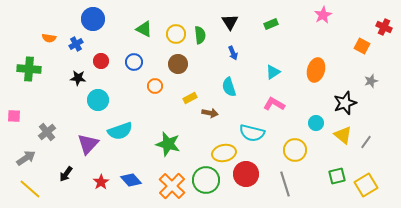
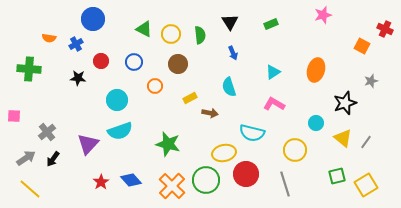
pink star at (323, 15): rotated 12 degrees clockwise
red cross at (384, 27): moved 1 px right, 2 px down
yellow circle at (176, 34): moved 5 px left
cyan circle at (98, 100): moved 19 px right
yellow triangle at (343, 135): moved 3 px down
black arrow at (66, 174): moved 13 px left, 15 px up
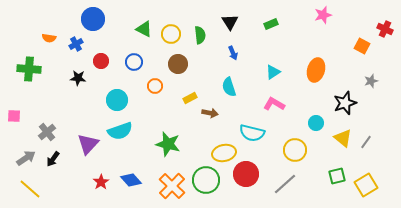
gray line at (285, 184): rotated 65 degrees clockwise
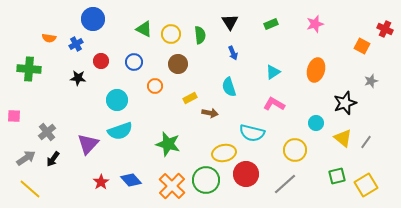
pink star at (323, 15): moved 8 px left, 9 px down
